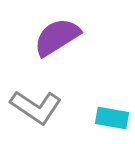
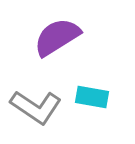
cyan rectangle: moved 20 px left, 21 px up
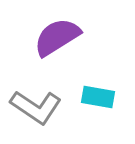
cyan rectangle: moved 6 px right
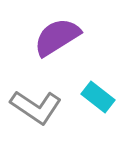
cyan rectangle: rotated 28 degrees clockwise
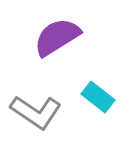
gray L-shape: moved 5 px down
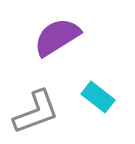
gray L-shape: rotated 54 degrees counterclockwise
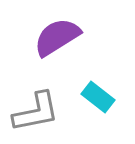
gray L-shape: rotated 9 degrees clockwise
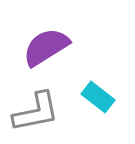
purple semicircle: moved 11 px left, 10 px down
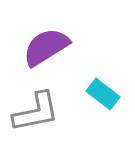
cyan rectangle: moved 5 px right, 3 px up
